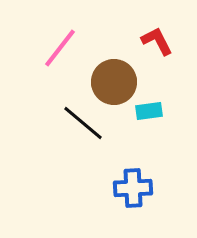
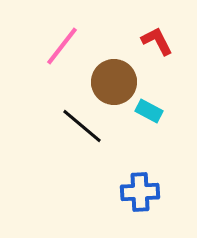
pink line: moved 2 px right, 2 px up
cyan rectangle: rotated 36 degrees clockwise
black line: moved 1 px left, 3 px down
blue cross: moved 7 px right, 4 px down
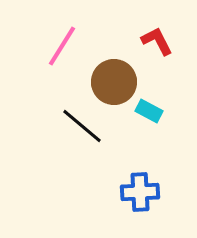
pink line: rotated 6 degrees counterclockwise
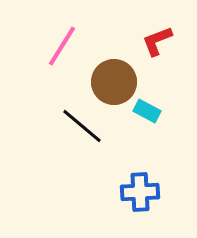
red L-shape: rotated 84 degrees counterclockwise
cyan rectangle: moved 2 px left
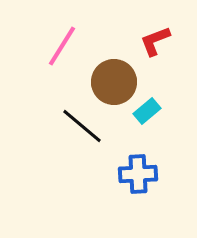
red L-shape: moved 2 px left
cyan rectangle: rotated 68 degrees counterclockwise
blue cross: moved 2 px left, 18 px up
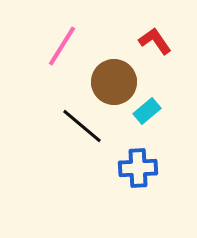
red L-shape: rotated 76 degrees clockwise
blue cross: moved 6 px up
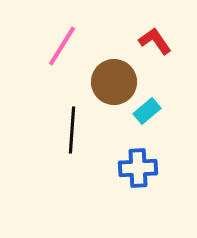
black line: moved 10 px left, 4 px down; rotated 54 degrees clockwise
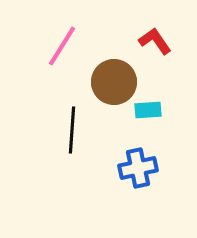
cyan rectangle: moved 1 px right, 1 px up; rotated 36 degrees clockwise
blue cross: rotated 9 degrees counterclockwise
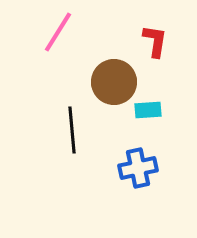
red L-shape: rotated 44 degrees clockwise
pink line: moved 4 px left, 14 px up
black line: rotated 9 degrees counterclockwise
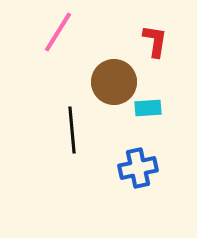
cyan rectangle: moved 2 px up
